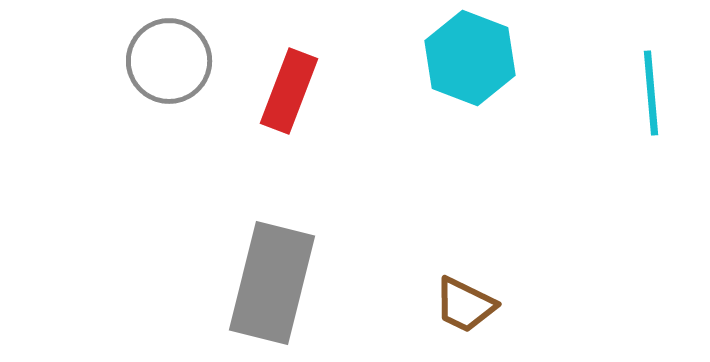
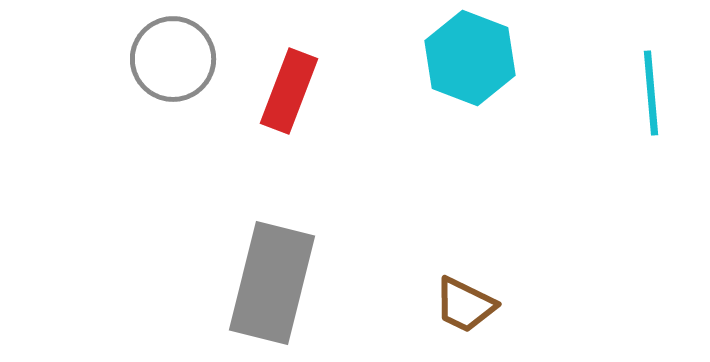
gray circle: moved 4 px right, 2 px up
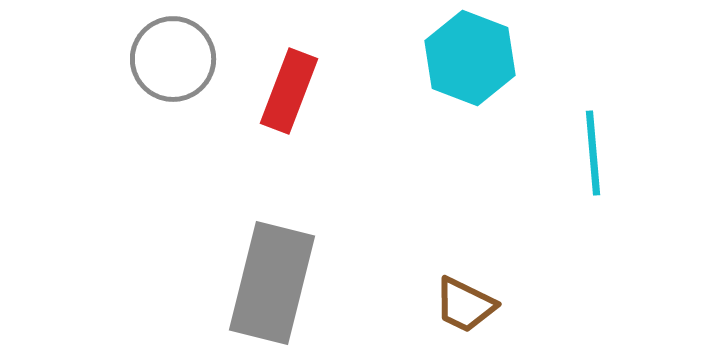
cyan line: moved 58 px left, 60 px down
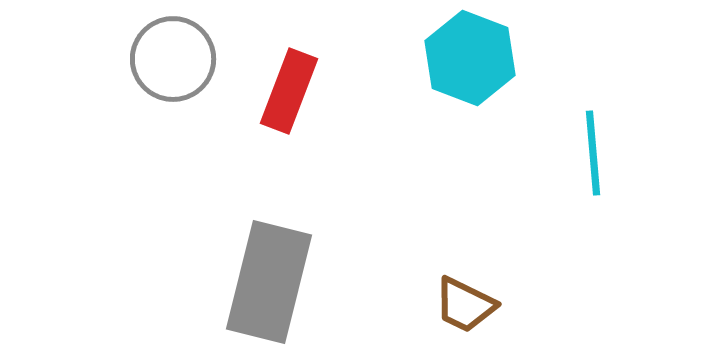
gray rectangle: moved 3 px left, 1 px up
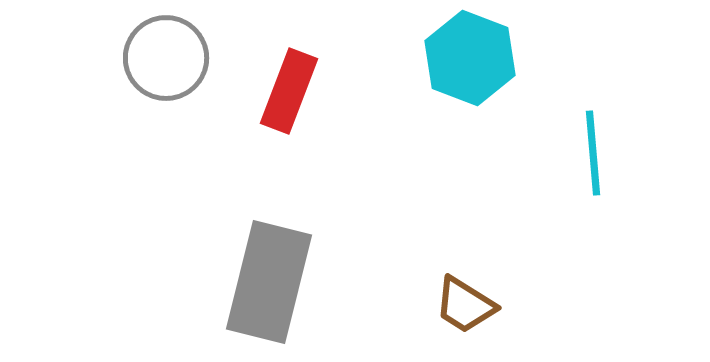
gray circle: moved 7 px left, 1 px up
brown trapezoid: rotated 6 degrees clockwise
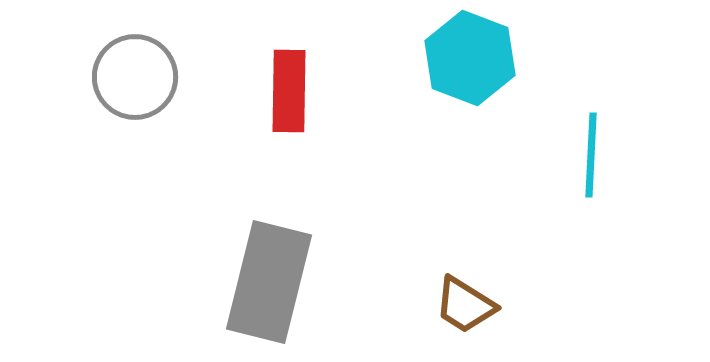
gray circle: moved 31 px left, 19 px down
red rectangle: rotated 20 degrees counterclockwise
cyan line: moved 2 px left, 2 px down; rotated 8 degrees clockwise
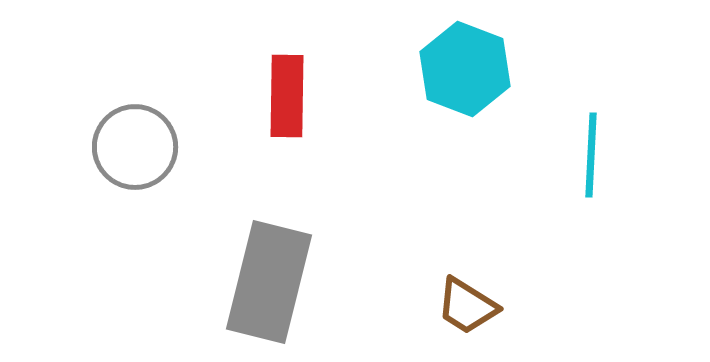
cyan hexagon: moved 5 px left, 11 px down
gray circle: moved 70 px down
red rectangle: moved 2 px left, 5 px down
brown trapezoid: moved 2 px right, 1 px down
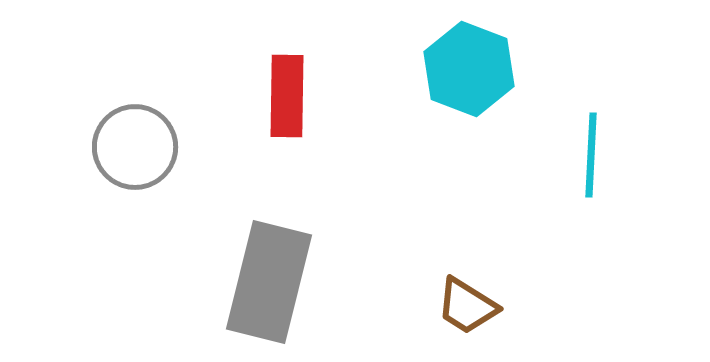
cyan hexagon: moved 4 px right
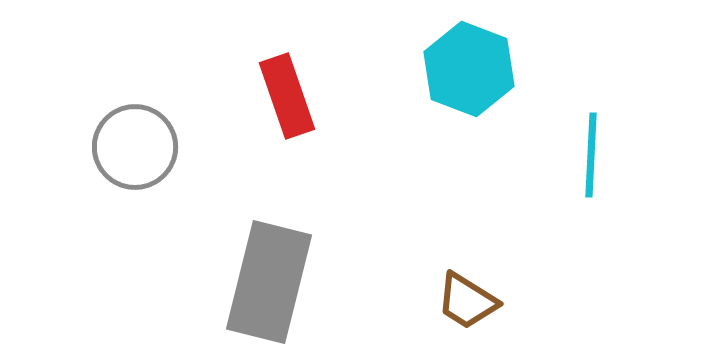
red rectangle: rotated 20 degrees counterclockwise
brown trapezoid: moved 5 px up
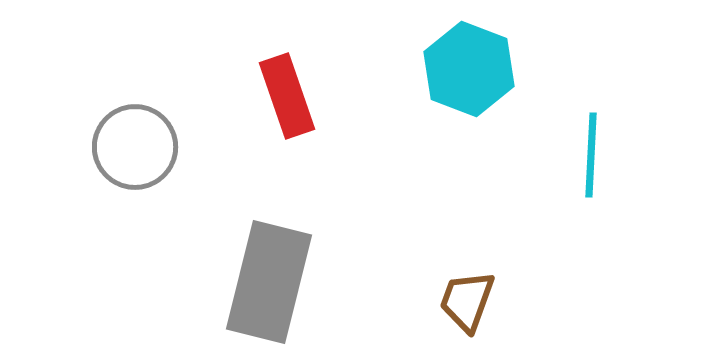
brown trapezoid: rotated 78 degrees clockwise
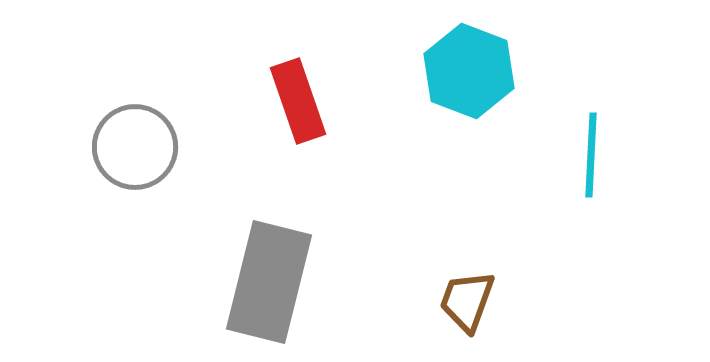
cyan hexagon: moved 2 px down
red rectangle: moved 11 px right, 5 px down
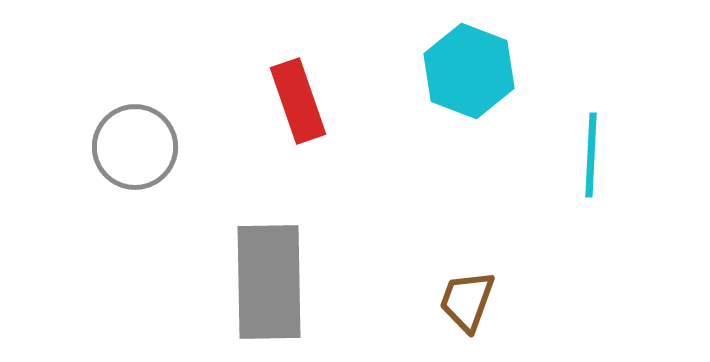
gray rectangle: rotated 15 degrees counterclockwise
